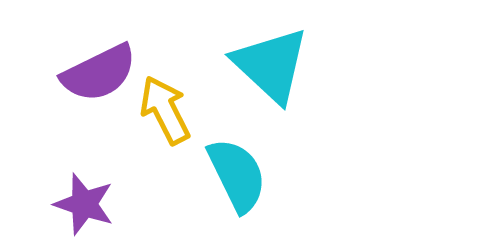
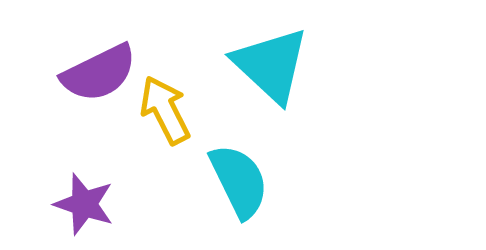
cyan semicircle: moved 2 px right, 6 px down
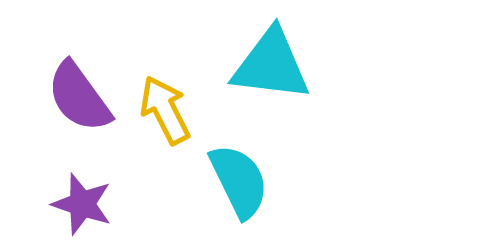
cyan triangle: rotated 36 degrees counterclockwise
purple semicircle: moved 20 px left, 24 px down; rotated 80 degrees clockwise
purple star: moved 2 px left
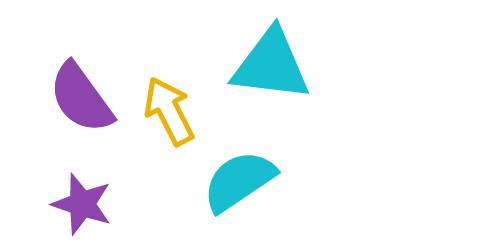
purple semicircle: moved 2 px right, 1 px down
yellow arrow: moved 4 px right, 1 px down
cyan semicircle: rotated 98 degrees counterclockwise
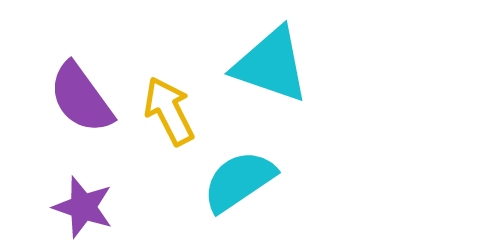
cyan triangle: rotated 12 degrees clockwise
purple star: moved 1 px right, 3 px down
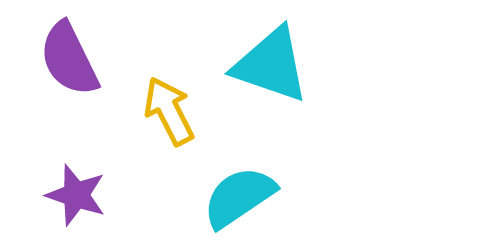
purple semicircle: moved 12 px left, 39 px up; rotated 10 degrees clockwise
cyan semicircle: moved 16 px down
purple star: moved 7 px left, 12 px up
